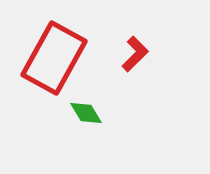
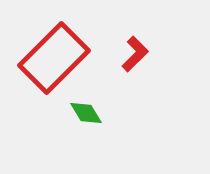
red rectangle: rotated 16 degrees clockwise
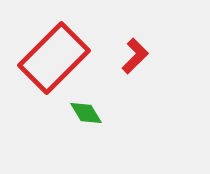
red L-shape: moved 2 px down
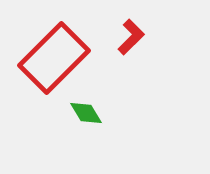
red L-shape: moved 4 px left, 19 px up
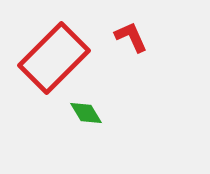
red L-shape: rotated 69 degrees counterclockwise
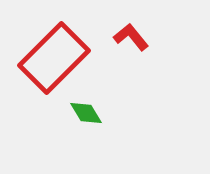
red L-shape: rotated 15 degrees counterclockwise
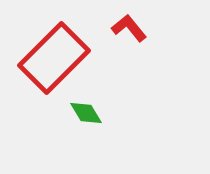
red L-shape: moved 2 px left, 9 px up
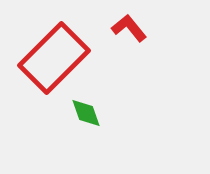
green diamond: rotated 12 degrees clockwise
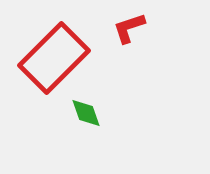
red L-shape: rotated 69 degrees counterclockwise
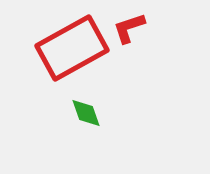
red rectangle: moved 18 px right, 10 px up; rotated 16 degrees clockwise
